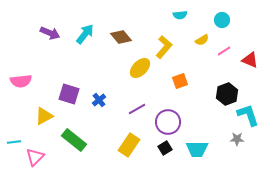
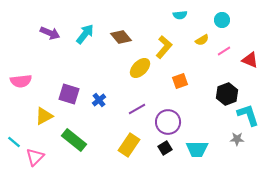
cyan line: rotated 48 degrees clockwise
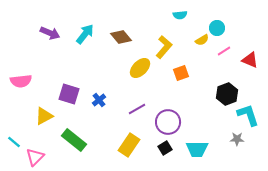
cyan circle: moved 5 px left, 8 px down
orange square: moved 1 px right, 8 px up
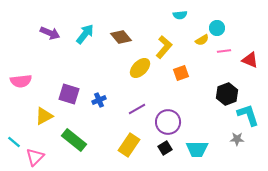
pink line: rotated 24 degrees clockwise
blue cross: rotated 16 degrees clockwise
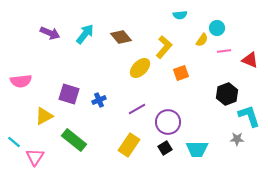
yellow semicircle: rotated 24 degrees counterclockwise
cyan L-shape: moved 1 px right, 1 px down
pink triangle: rotated 12 degrees counterclockwise
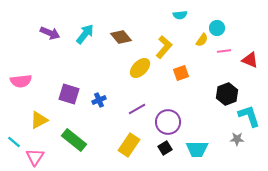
yellow triangle: moved 5 px left, 4 px down
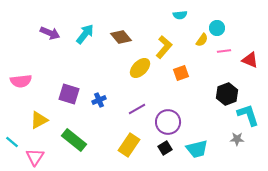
cyan L-shape: moved 1 px left, 1 px up
cyan line: moved 2 px left
cyan trapezoid: rotated 15 degrees counterclockwise
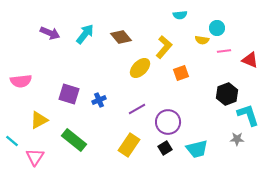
yellow semicircle: rotated 64 degrees clockwise
cyan line: moved 1 px up
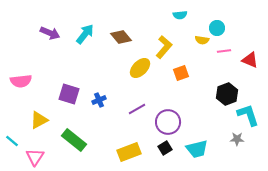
yellow rectangle: moved 7 px down; rotated 35 degrees clockwise
